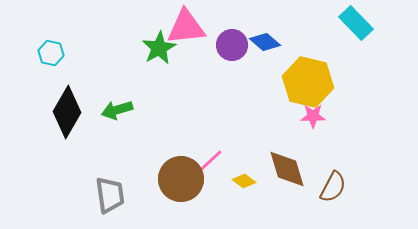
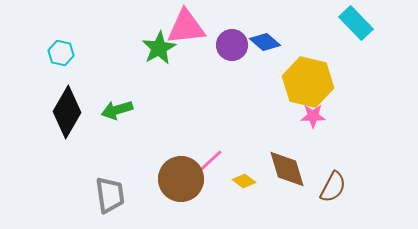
cyan hexagon: moved 10 px right
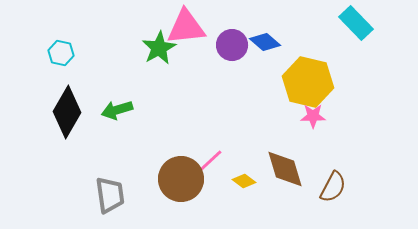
brown diamond: moved 2 px left
